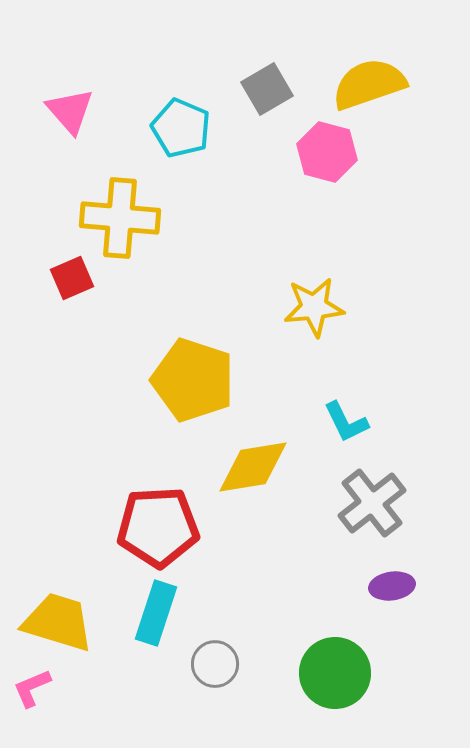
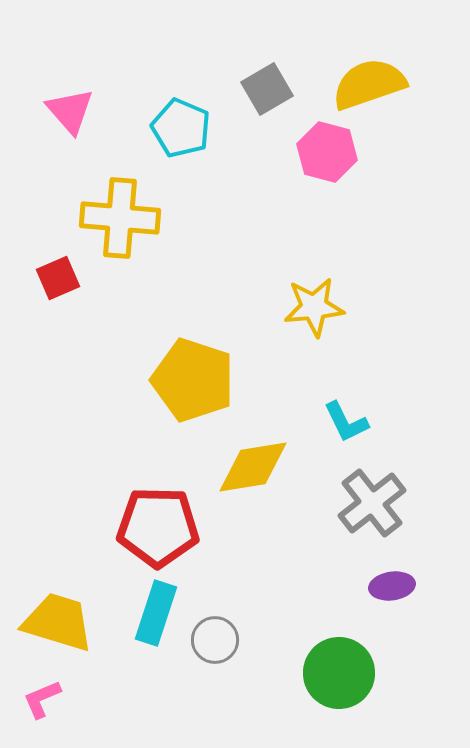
red square: moved 14 px left
red pentagon: rotated 4 degrees clockwise
gray circle: moved 24 px up
green circle: moved 4 px right
pink L-shape: moved 10 px right, 11 px down
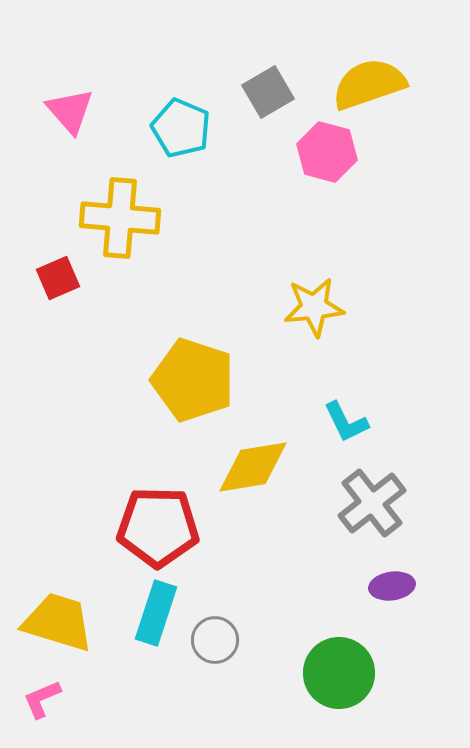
gray square: moved 1 px right, 3 px down
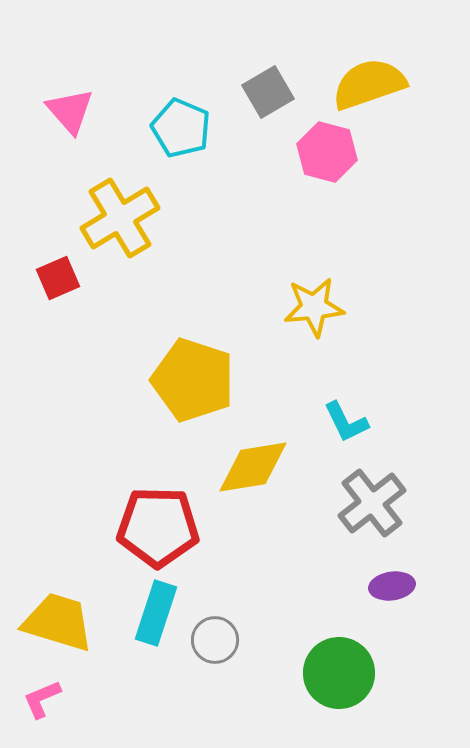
yellow cross: rotated 36 degrees counterclockwise
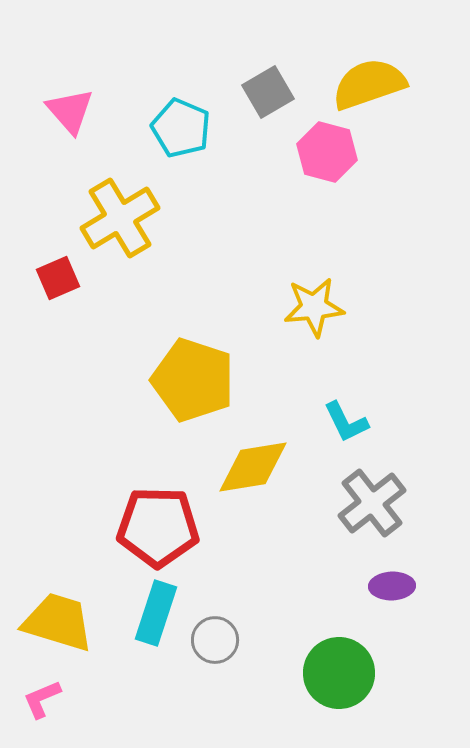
purple ellipse: rotated 6 degrees clockwise
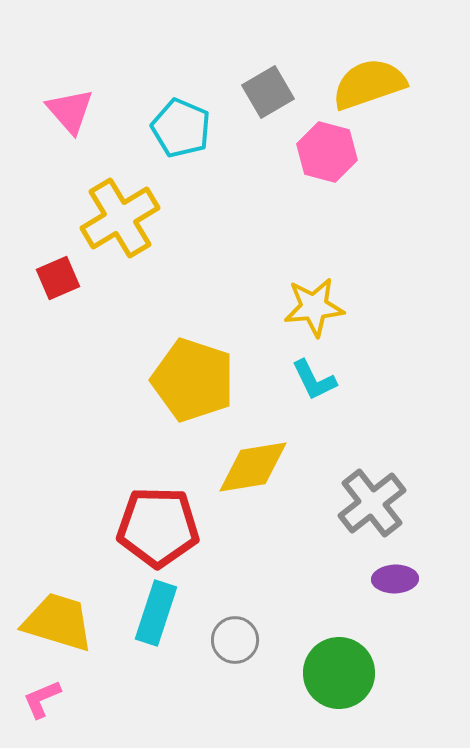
cyan L-shape: moved 32 px left, 42 px up
purple ellipse: moved 3 px right, 7 px up
gray circle: moved 20 px right
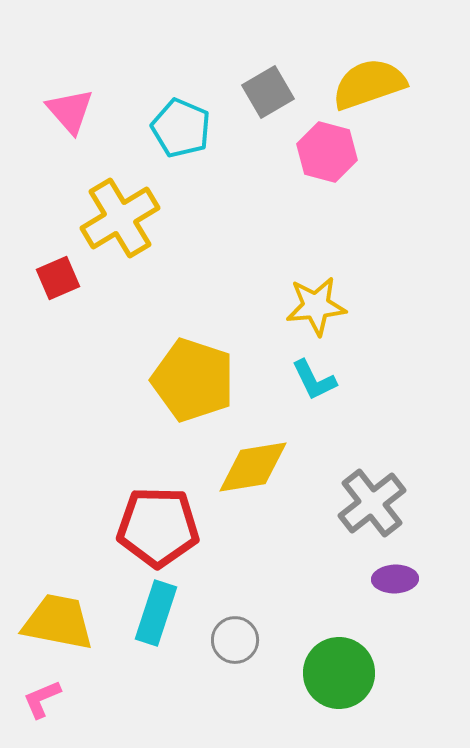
yellow star: moved 2 px right, 1 px up
yellow trapezoid: rotated 6 degrees counterclockwise
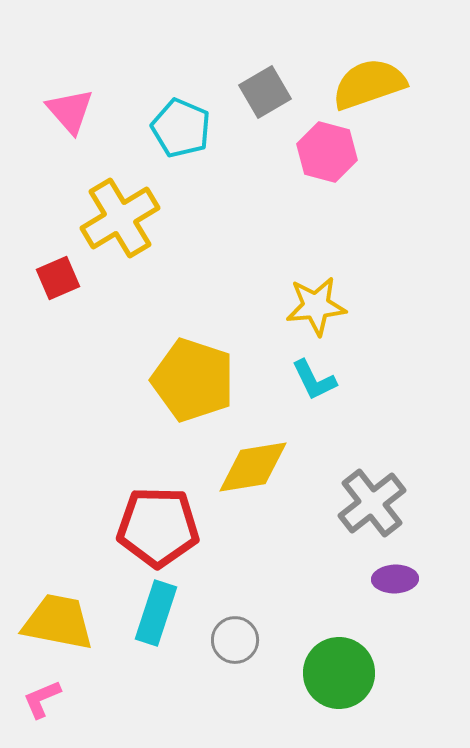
gray square: moved 3 px left
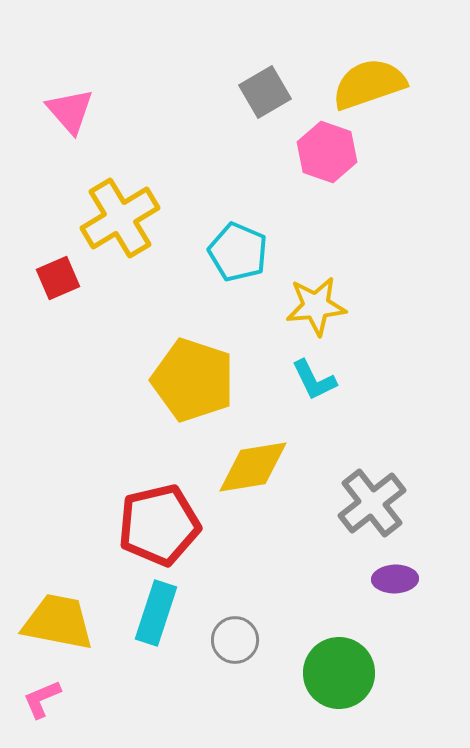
cyan pentagon: moved 57 px right, 124 px down
pink hexagon: rotated 4 degrees clockwise
red pentagon: moved 1 px right, 2 px up; rotated 14 degrees counterclockwise
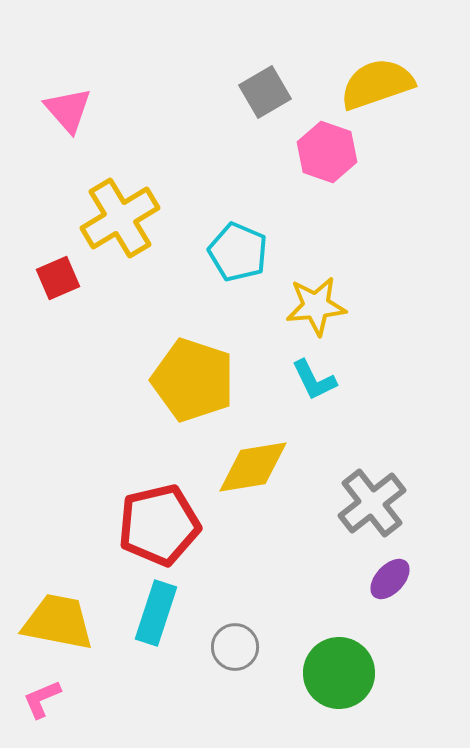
yellow semicircle: moved 8 px right
pink triangle: moved 2 px left, 1 px up
purple ellipse: moved 5 px left; rotated 45 degrees counterclockwise
gray circle: moved 7 px down
